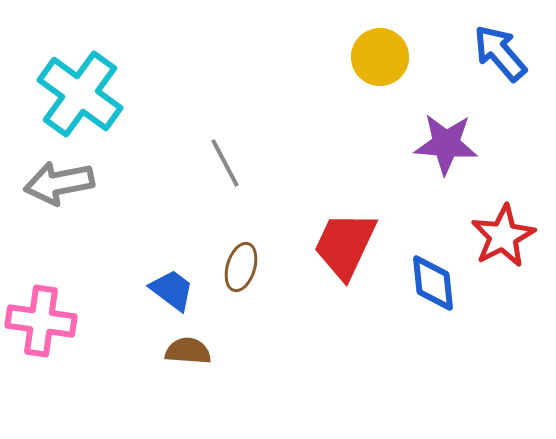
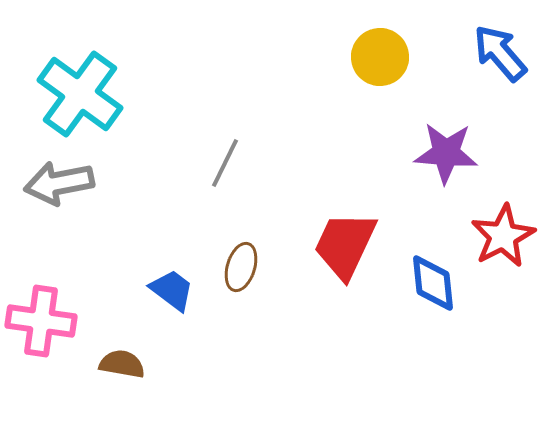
purple star: moved 9 px down
gray line: rotated 54 degrees clockwise
brown semicircle: moved 66 px left, 13 px down; rotated 6 degrees clockwise
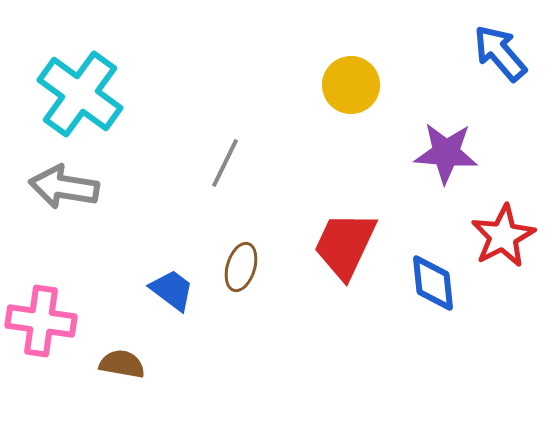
yellow circle: moved 29 px left, 28 px down
gray arrow: moved 5 px right, 4 px down; rotated 20 degrees clockwise
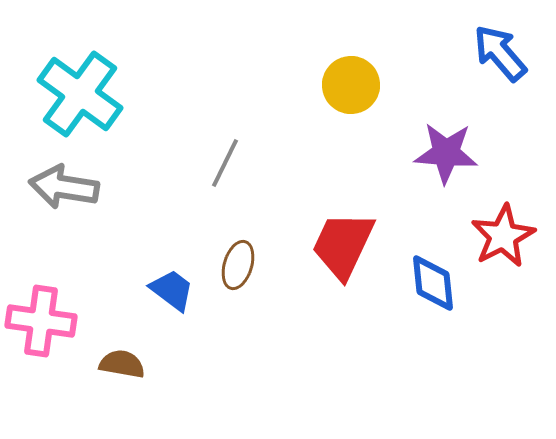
red trapezoid: moved 2 px left
brown ellipse: moved 3 px left, 2 px up
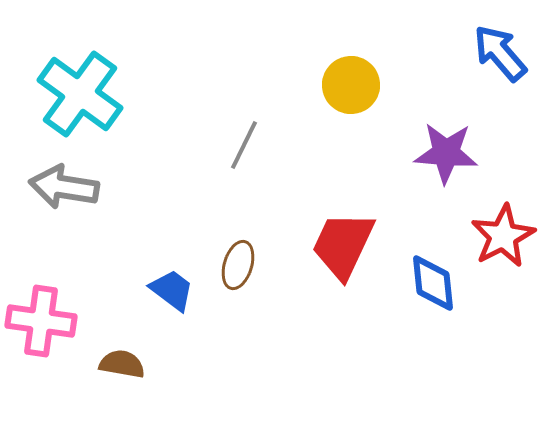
gray line: moved 19 px right, 18 px up
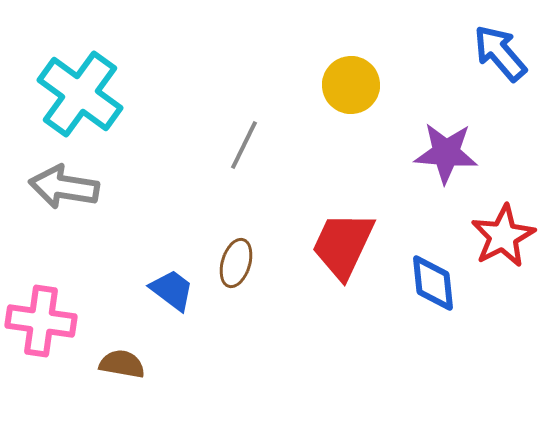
brown ellipse: moved 2 px left, 2 px up
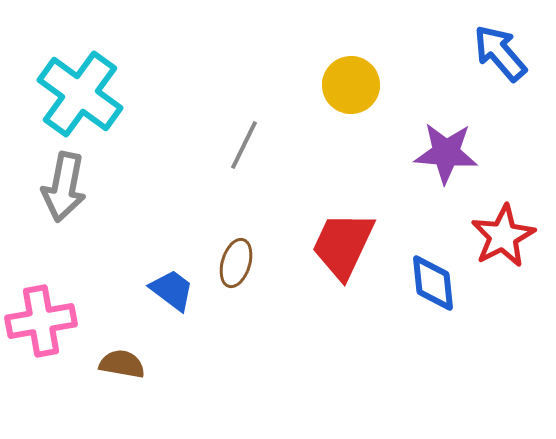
gray arrow: rotated 88 degrees counterclockwise
pink cross: rotated 18 degrees counterclockwise
